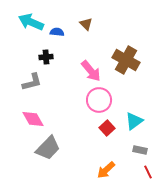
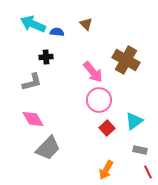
cyan arrow: moved 2 px right, 2 px down
pink arrow: moved 2 px right, 1 px down
orange arrow: rotated 18 degrees counterclockwise
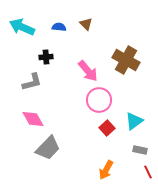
cyan arrow: moved 11 px left, 3 px down
blue semicircle: moved 2 px right, 5 px up
pink arrow: moved 5 px left, 1 px up
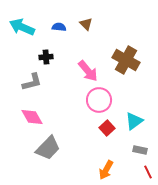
pink diamond: moved 1 px left, 2 px up
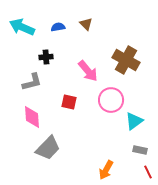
blue semicircle: moved 1 px left; rotated 16 degrees counterclockwise
pink circle: moved 12 px right
pink diamond: rotated 25 degrees clockwise
red square: moved 38 px left, 26 px up; rotated 35 degrees counterclockwise
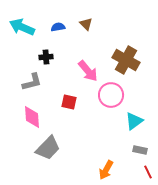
pink circle: moved 5 px up
